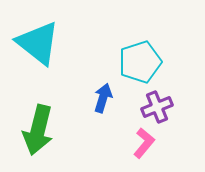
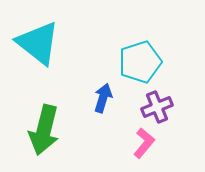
green arrow: moved 6 px right
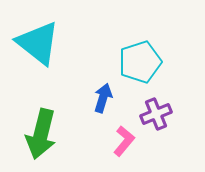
purple cross: moved 1 px left, 7 px down
green arrow: moved 3 px left, 4 px down
pink L-shape: moved 20 px left, 2 px up
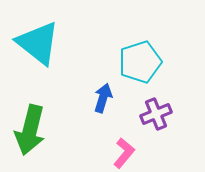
green arrow: moved 11 px left, 4 px up
pink L-shape: moved 12 px down
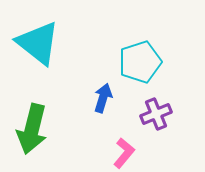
green arrow: moved 2 px right, 1 px up
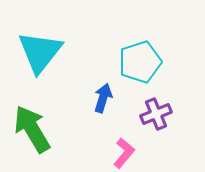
cyan triangle: moved 2 px right, 9 px down; rotated 30 degrees clockwise
green arrow: rotated 135 degrees clockwise
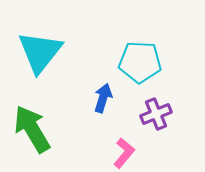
cyan pentagon: rotated 21 degrees clockwise
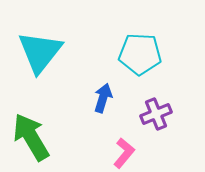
cyan pentagon: moved 8 px up
green arrow: moved 1 px left, 8 px down
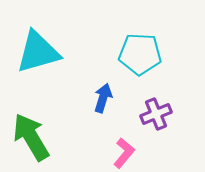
cyan triangle: moved 2 px left; rotated 36 degrees clockwise
